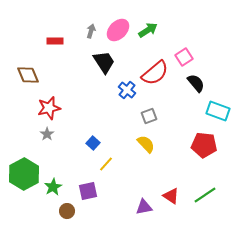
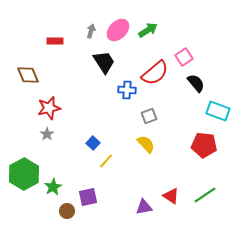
blue cross: rotated 36 degrees counterclockwise
yellow line: moved 3 px up
purple square: moved 6 px down
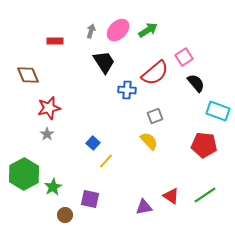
gray square: moved 6 px right
yellow semicircle: moved 3 px right, 3 px up
purple square: moved 2 px right, 2 px down; rotated 24 degrees clockwise
brown circle: moved 2 px left, 4 px down
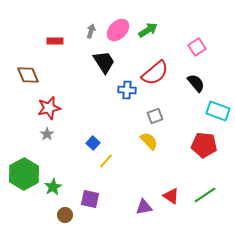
pink square: moved 13 px right, 10 px up
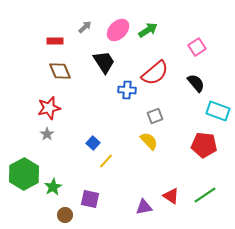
gray arrow: moved 6 px left, 4 px up; rotated 32 degrees clockwise
brown diamond: moved 32 px right, 4 px up
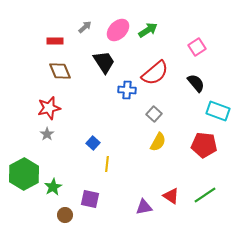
gray square: moved 1 px left, 2 px up; rotated 28 degrees counterclockwise
yellow semicircle: moved 9 px right, 1 px down; rotated 72 degrees clockwise
yellow line: moved 1 px right, 3 px down; rotated 35 degrees counterclockwise
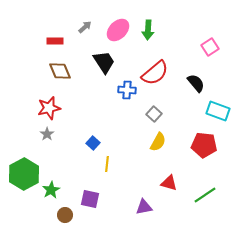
green arrow: rotated 126 degrees clockwise
pink square: moved 13 px right
green star: moved 2 px left, 3 px down
red triangle: moved 2 px left, 13 px up; rotated 18 degrees counterclockwise
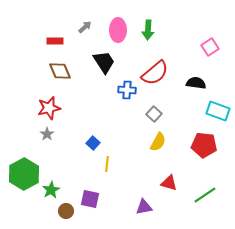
pink ellipse: rotated 45 degrees counterclockwise
black semicircle: rotated 42 degrees counterclockwise
brown circle: moved 1 px right, 4 px up
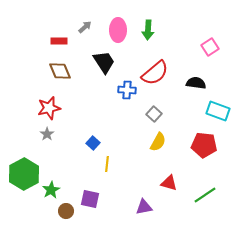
red rectangle: moved 4 px right
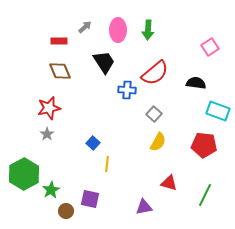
green line: rotated 30 degrees counterclockwise
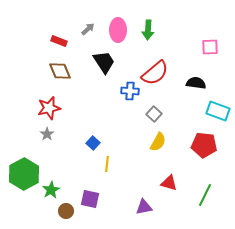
gray arrow: moved 3 px right, 2 px down
red rectangle: rotated 21 degrees clockwise
pink square: rotated 30 degrees clockwise
blue cross: moved 3 px right, 1 px down
